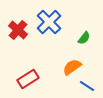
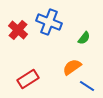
blue cross: rotated 25 degrees counterclockwise
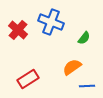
blue cross: moved 2 px right
blue line: rotated 35 degrees counterclockwise
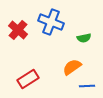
green semicircle: rotated 40 degrees clockwise
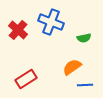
red rectangle: moved 2 px left
blue line: moved 2 px left, 1 px up
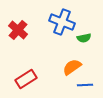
blue cross: moved 11 px right
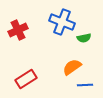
red cross: rotated 24 degrees clockwise
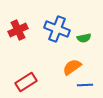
blue cross: moved 5 px left, 7 px down
red rectangle: moved 3 px down
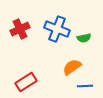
red cross: moved 2 px right, 1 px up
blue line: moved 1 px down
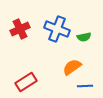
green semicircle: moved 1 px up
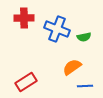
red cross: moved 4 px right, 11 px up; rotated 24 degrees clockwise
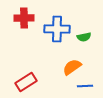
blue cross: rotated 20 degrees counterclockwise
